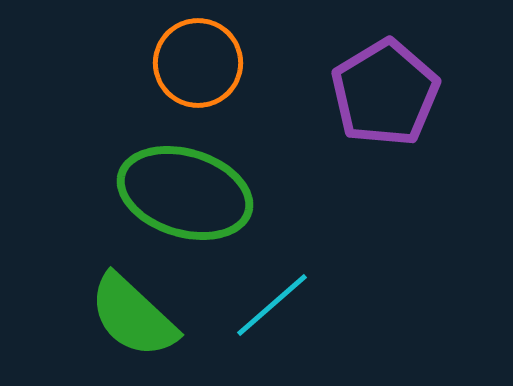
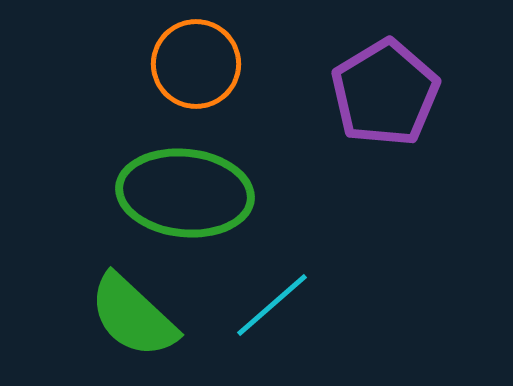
orange circle: moved 2 px left, 1 px down
green ellipse: rotated 11 degrees counterclockwise
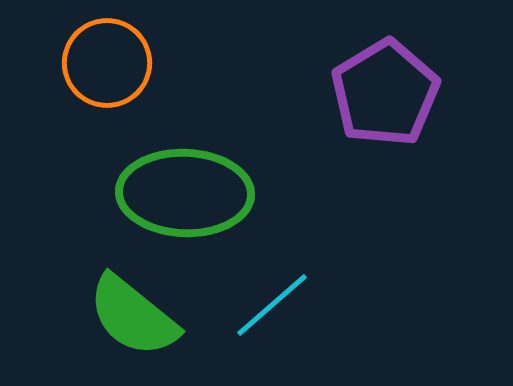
orange circle: moved 89 px left, 1 px up
green ellipse: rotated 4 degrees counterclockwise
green semicircle: rotated 4 degrees counterclockwise
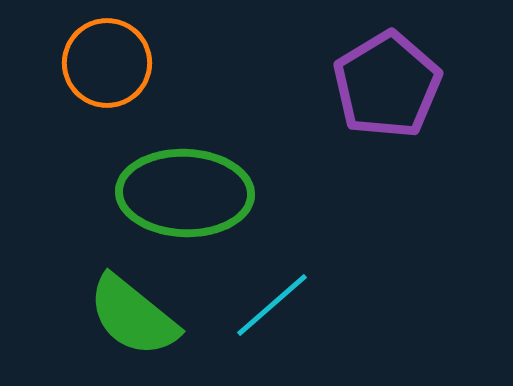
purple pentagon: moved 2 px right, 8 px up
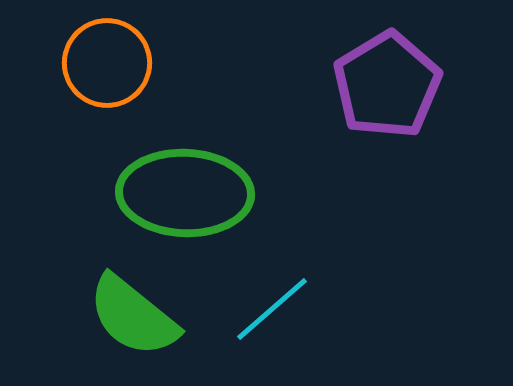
cyan line: moved 4 px down
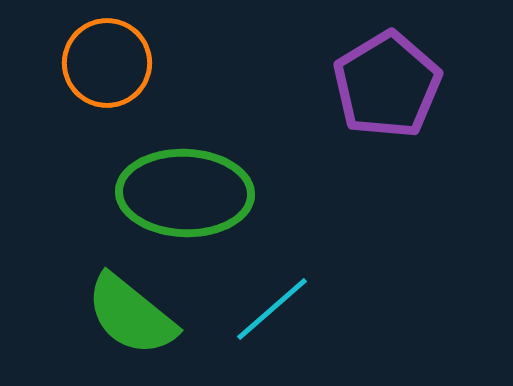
green semicircle: moved 2 px left, 1 px up
